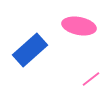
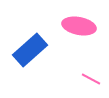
pink line: rotated 66 degrees clockwise
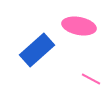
blue rectangle: moved 7 px right
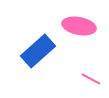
blue rectangle: moved 1 px right, 1 px down
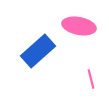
pink line: rotated 48 degrees clockwise
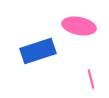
blue rectangle: rotated 24 degrees clockwise
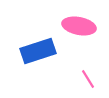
pink line: moved 3 px left; rotated 18 degrees counterclockwise
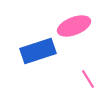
pink ellipse: moved 5 px left; rotated 32 degrees counterclockwise
